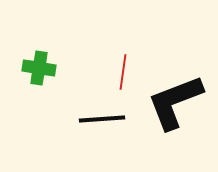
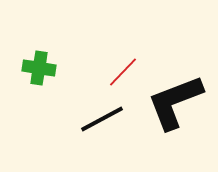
red line: rotated 36 degrees clockwise
black line: rotated 24 degrees counterclockwise
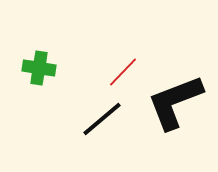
black line: rotated 12 degrees counterclockwise
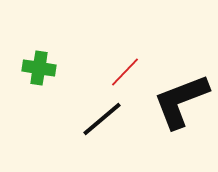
red line: moved 2 px right
black L-shape: moved 6 px right, 1 px up
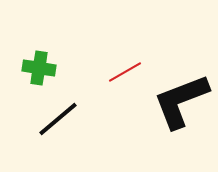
red line: rotated 16 degrees clockwise
black line: moved 44 px left
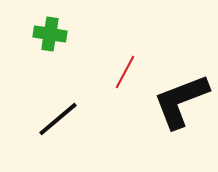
green cross: moved 11 px right, 34 px up
red line: rotated 32 degrees counterclockwise
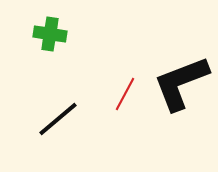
red line: moved 22 px down
black L-shape: moved 18 px up
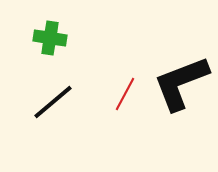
green cross: moved 4 px down
black line: moved 5 px left, 17 px up
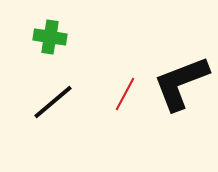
green cross: moved 1 px up
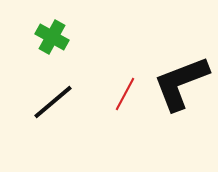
green cross: moved 2 px right; rotated 20 degrees clockwise
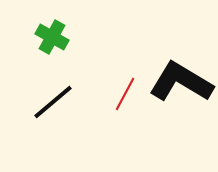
black L-shape: moved 1 px up; rotated 52 degrees clockwise
